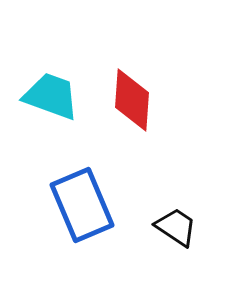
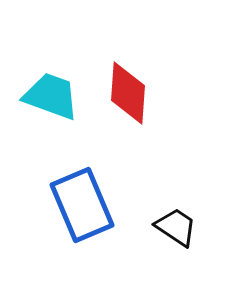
red diamond: moved 4 px left, 7 px up
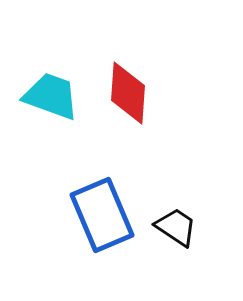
blue rectangle: moved 20 px right, 10 px down
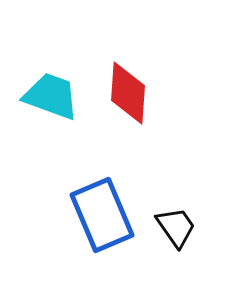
black trapezoid: rotated 21 degrees clockwise
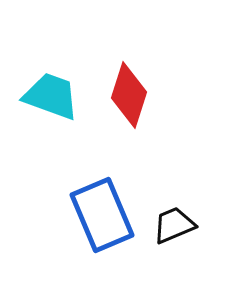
red diamond: moved 1 px right, 2 px down; rotated 14 degrees clockwise
black trapezoid: moved 2 px left, 2 px up; rotated 78 degrees counterclockwise
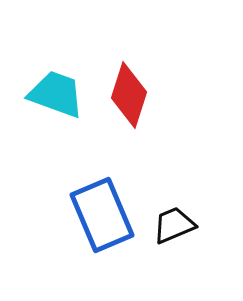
cyan trapezoid: moved 5 px right, 2 px up
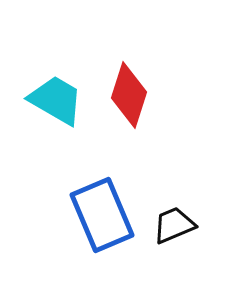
cyan trapezoid: moved 6 px down; rotated 10 degrees clockwise
